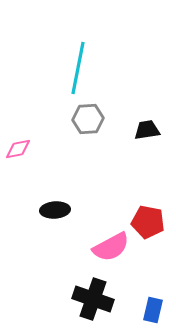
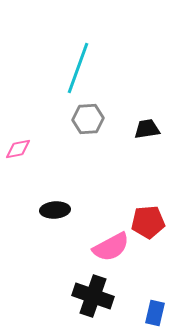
cyan line: rotated 9 degrees clockwise
black trapezoid: moved 1 px up
red pentagon: rotated 16 degrees counterclockwise
black cross: moved 3 px up
blue rectangle: moved 2 px right, 3 px down
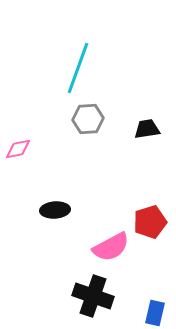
red pentagon: moved 2 px right; rotated 12 degrees counterclockwise
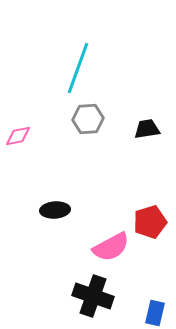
pink diamond: moved 13 px up
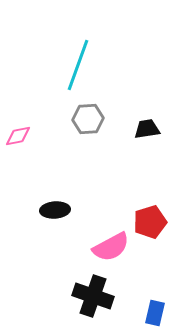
cyan line: moved 3 px up
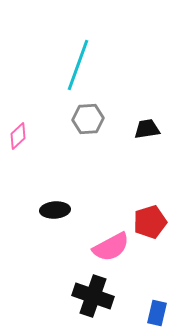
pink diamond: rotated 32 degrees counterclockwise
blue rectangle: moved 2 px right
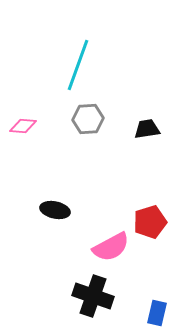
pink diamond: moved 5 px right, 10 px up; rotated 48 degrees clockwise
black ellipse: rotated 16 degrees clockwise
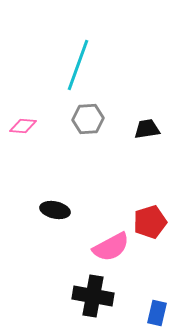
black cross: rotated 9 degrees counterclockwise
